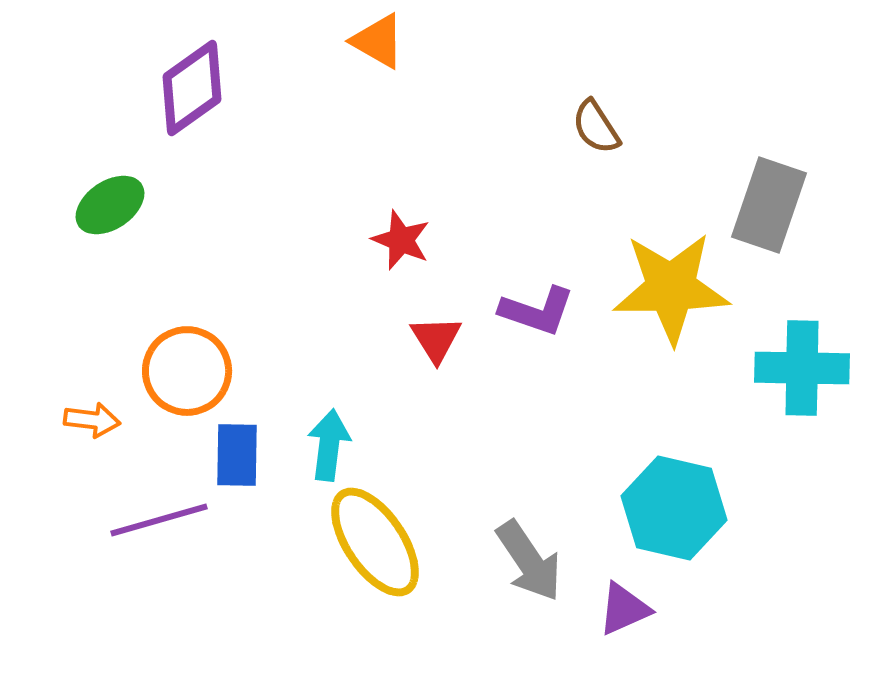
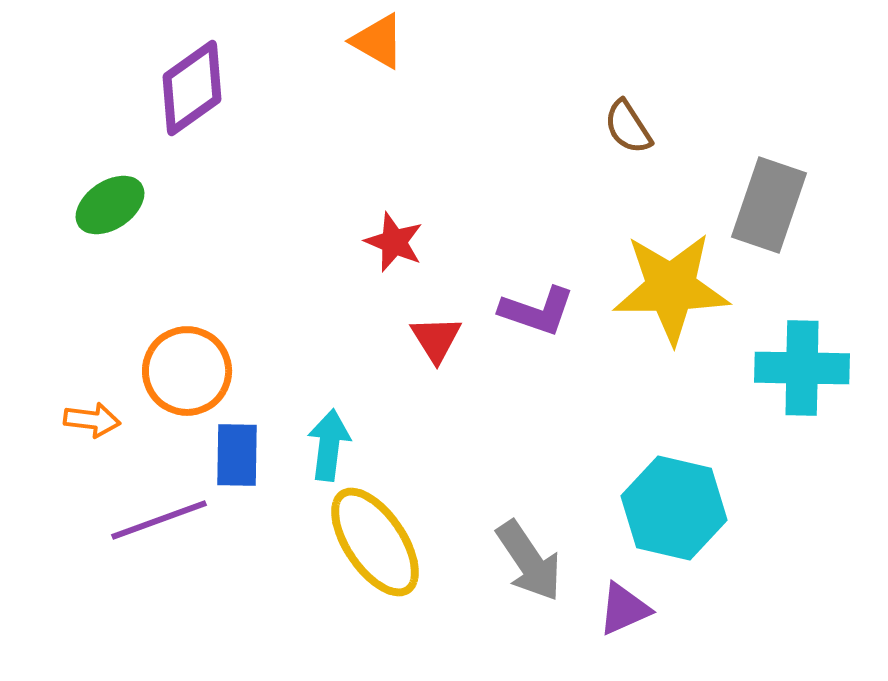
brown semicircle: moved 32 px right
red star: moved 7 px left, 2 px down
purple line: rotated 4 degrees counterclockwise
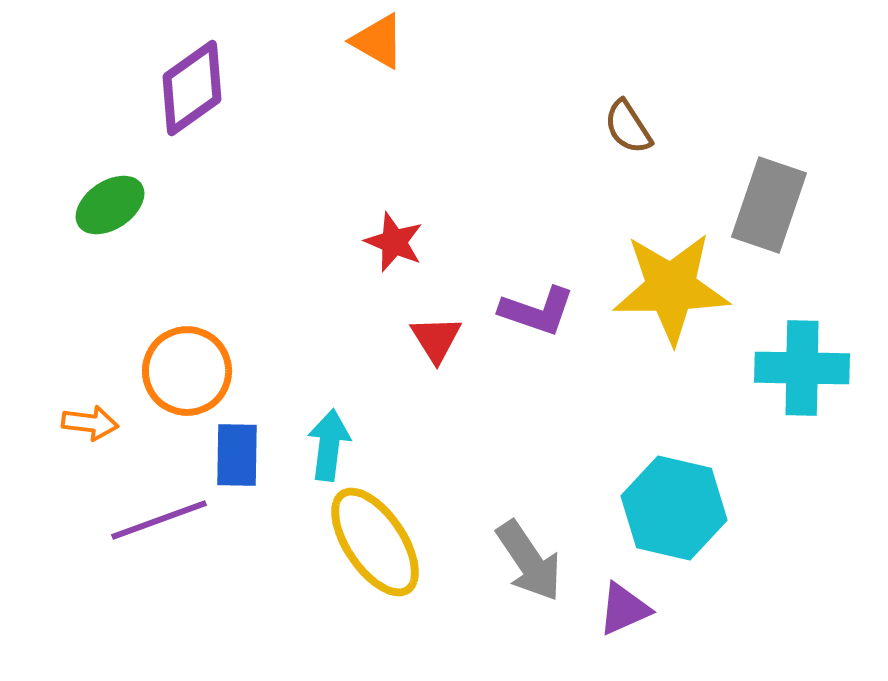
orange arrow: moved 2 px left, 3 px down
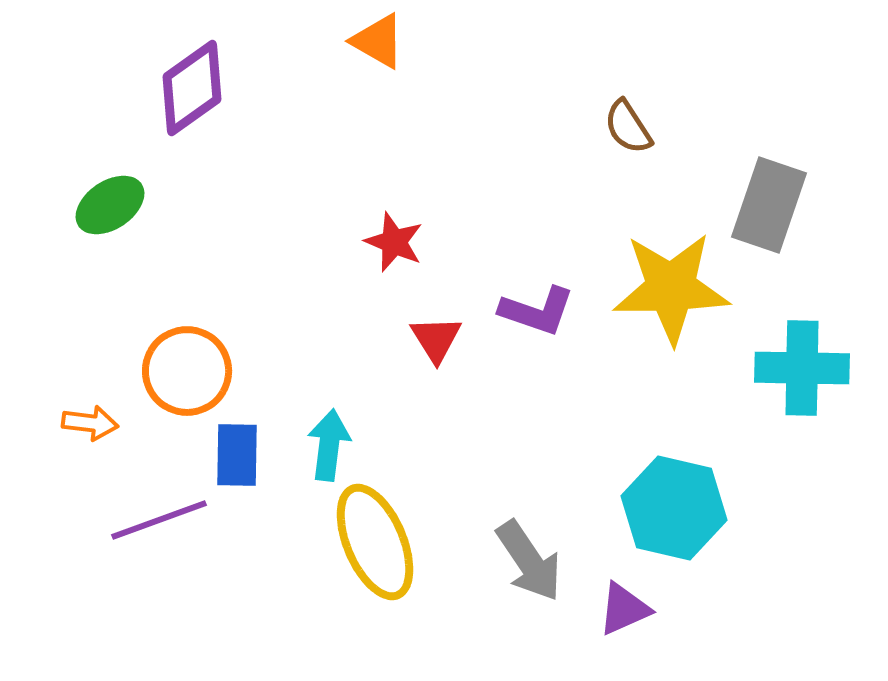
yellow ellipse: rotated 11 degrees clockwise
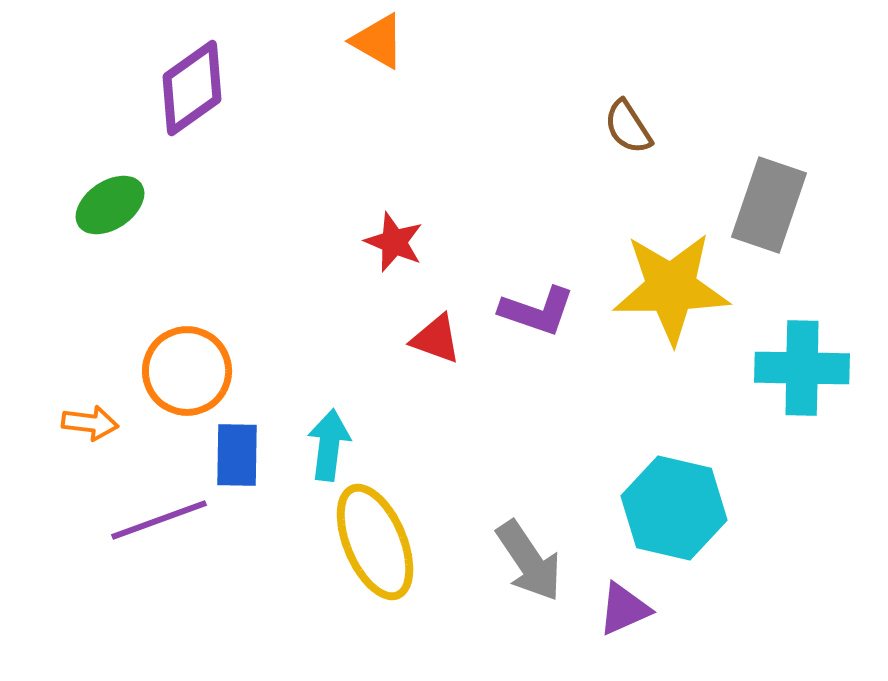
red triangle: rotated 38 degrees counterclockwise
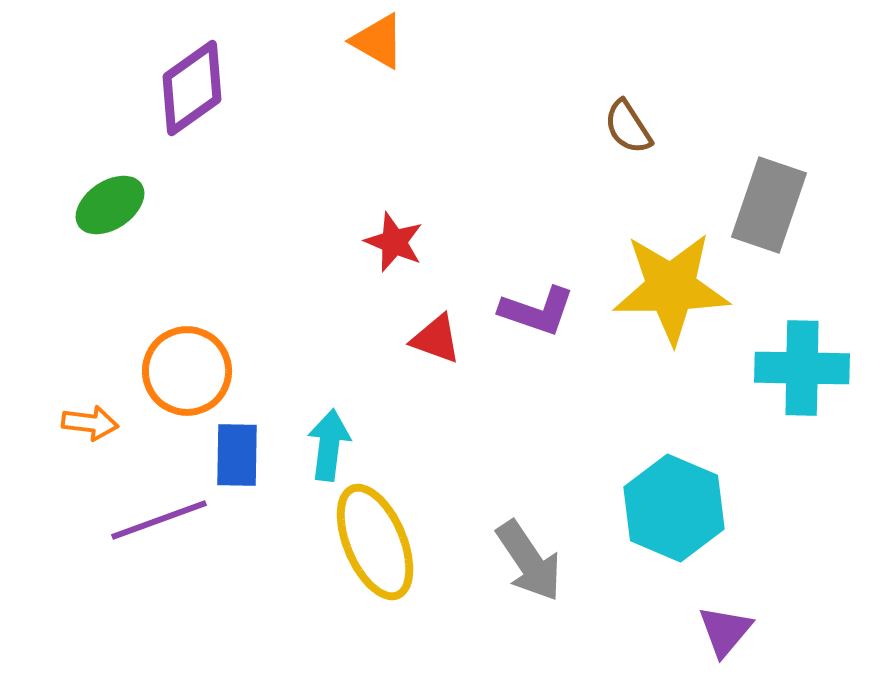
cyan hexagon: rotated 10 degrees clockwise
purple triangle: moved 101 px right, 22 px down; rotated 26 degrees counterclockwise
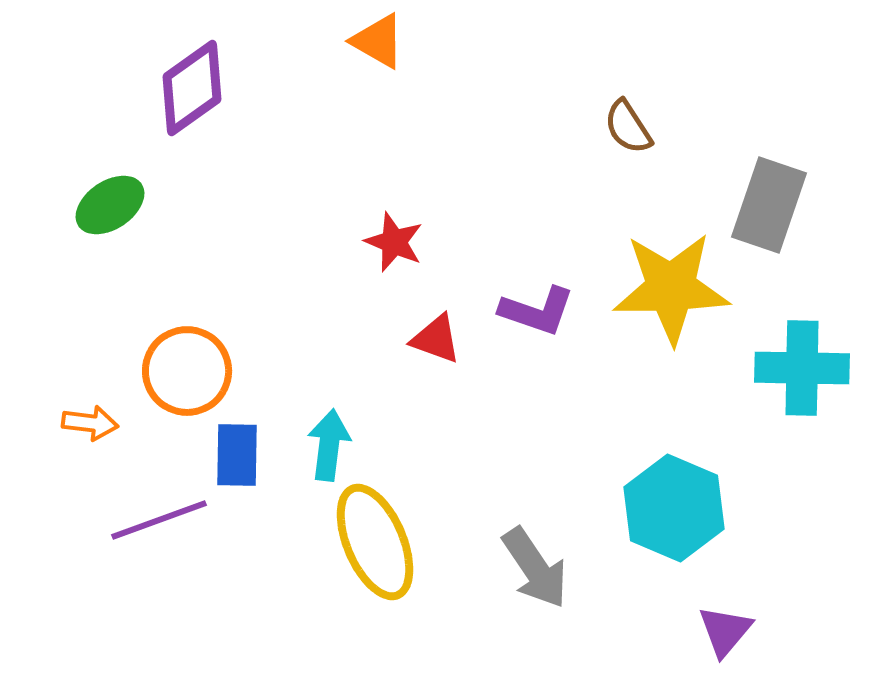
gray arrow: moved 6 px right, 7 px down
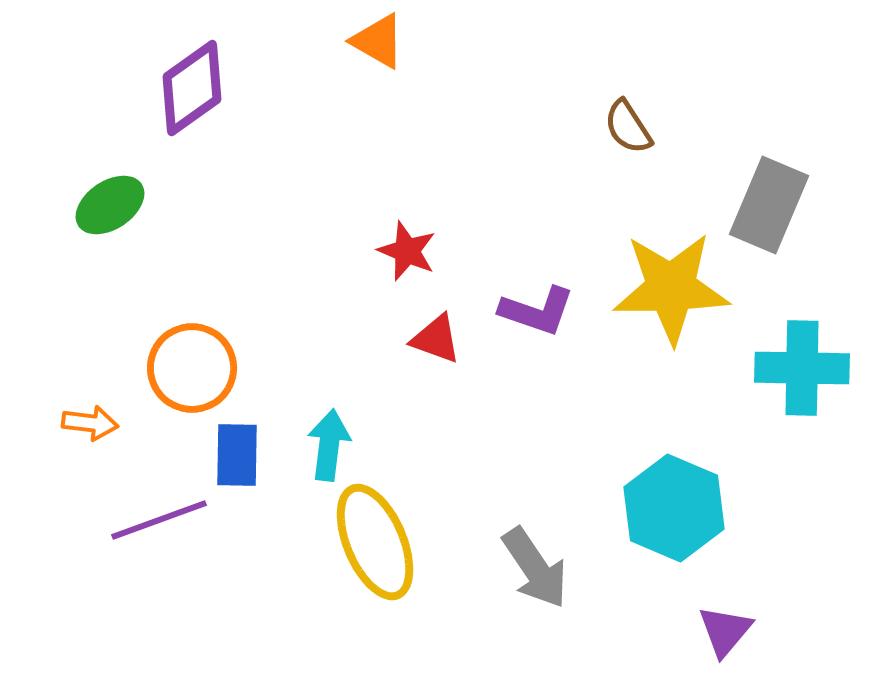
gray rectangle: rotated 4 degrees clockwise
red star: moved 13 px right, 9 px down
orange circle: moved 5 px right, 3 px up
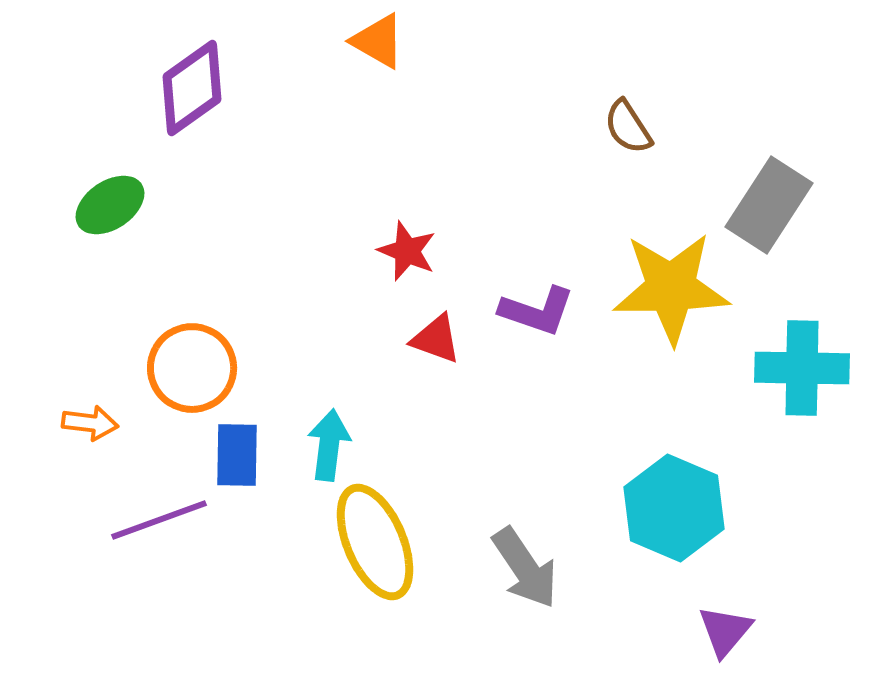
gray rectangle: rotated 10 degrees clockwise
gray arrow: moved 10 px left
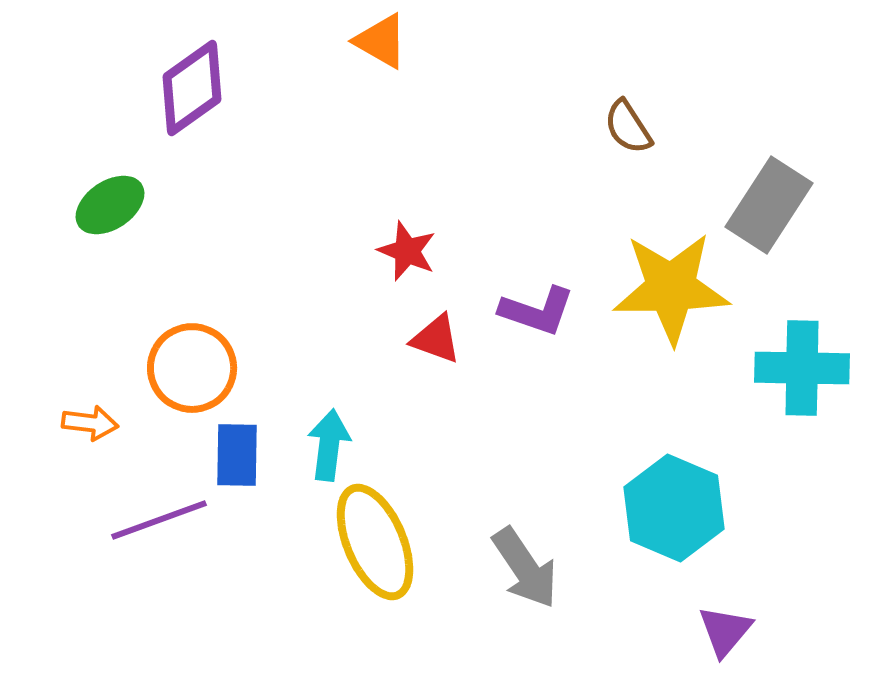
orange triangle: moved 3 px right
